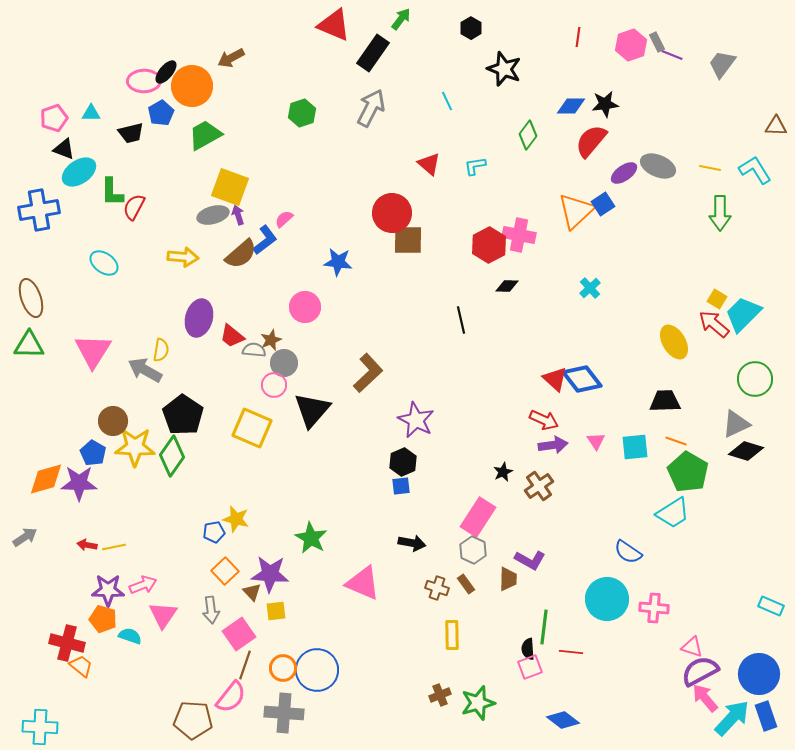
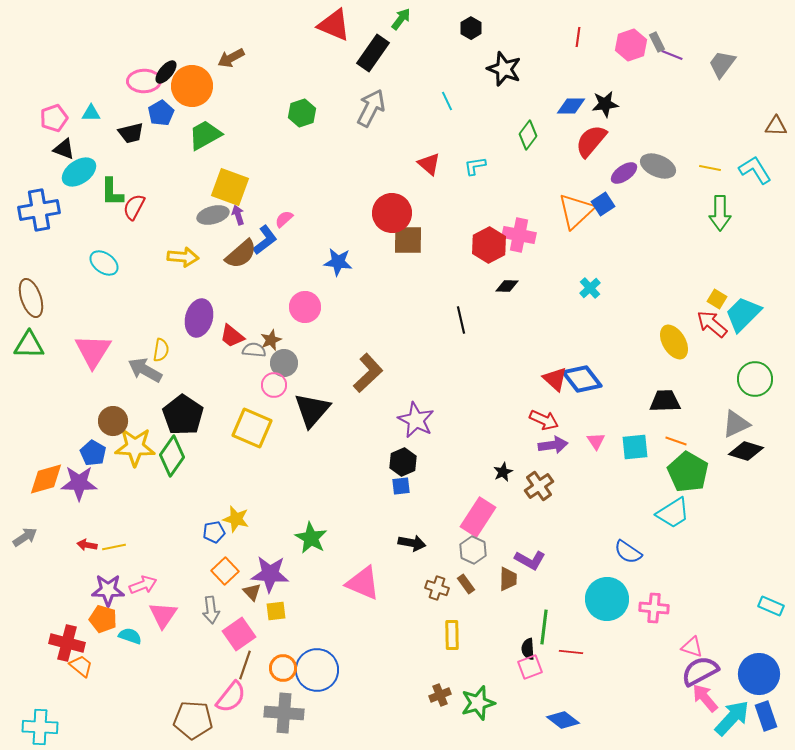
red arrow at (714, 324): moved 2 px left
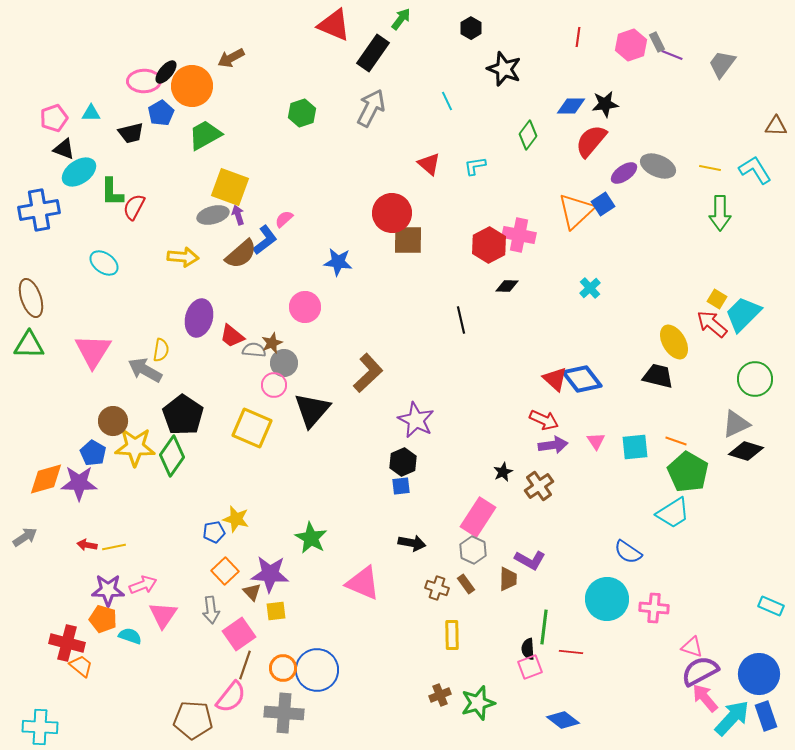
brown star at (271, 340): moved 1 px right, 3 px down
black trapezoid at (665, 401): moved 7 px left, 25 px up; rotated 16 degrees clockwise
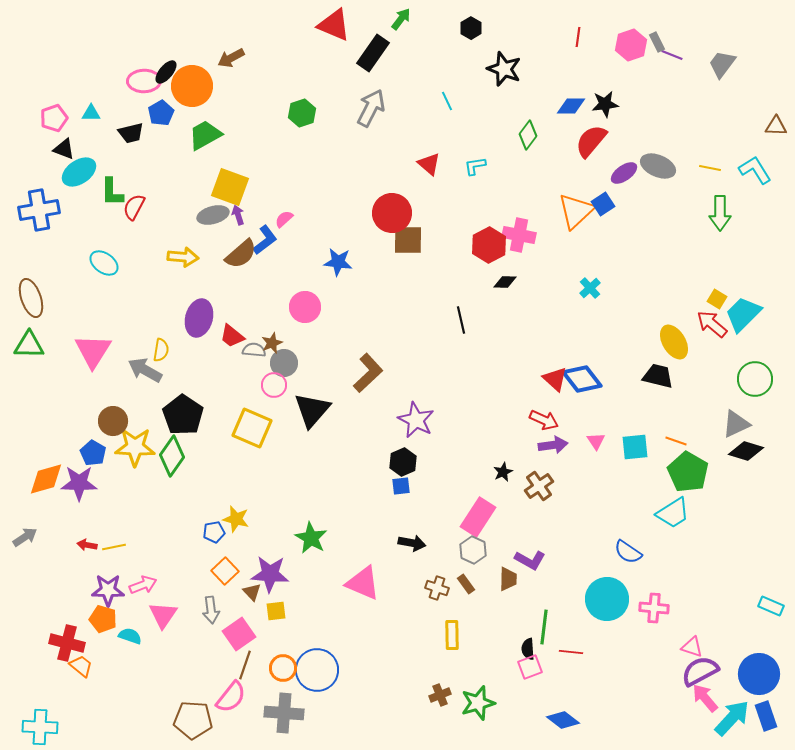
black diamond at (507, 286): moved 2 px left, 4 px up
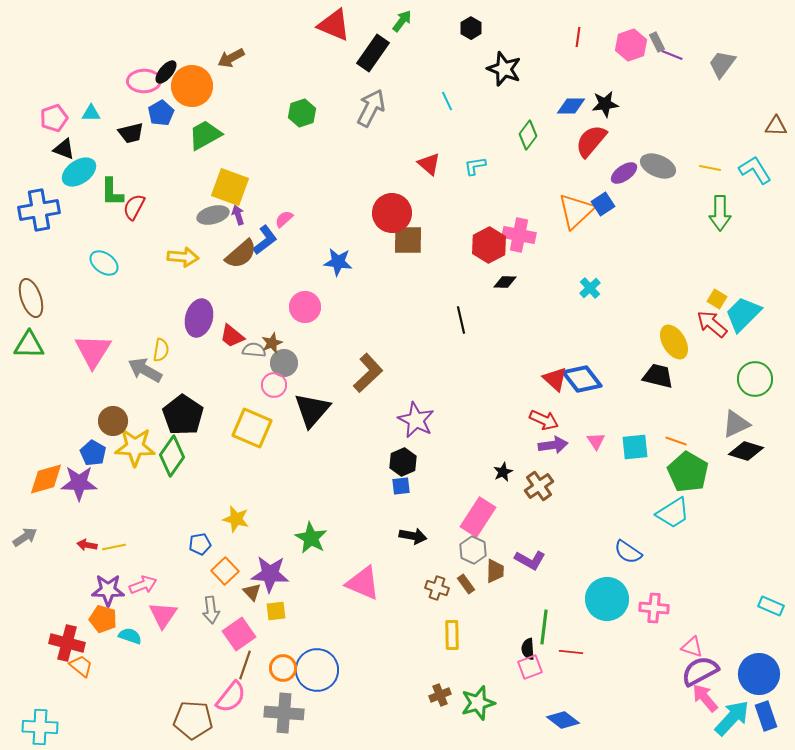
green arrow at (401, 19): moved 1 px right, 2 px down
blue pentagon at (214, 532): moved 14 px left, 12 px down
black arrow at (412, 543): moved 1 px right, 7 px up
brown trapezoid at (508, 579): moved 13 px left, 8 px up
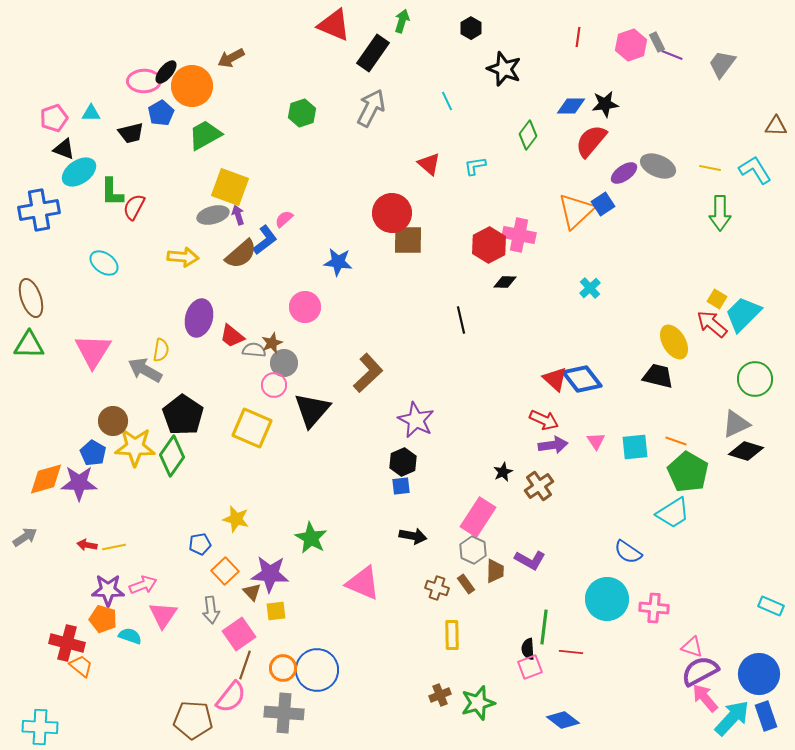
green arrow at (402, 21): rotated 20 degrees counterclockwise
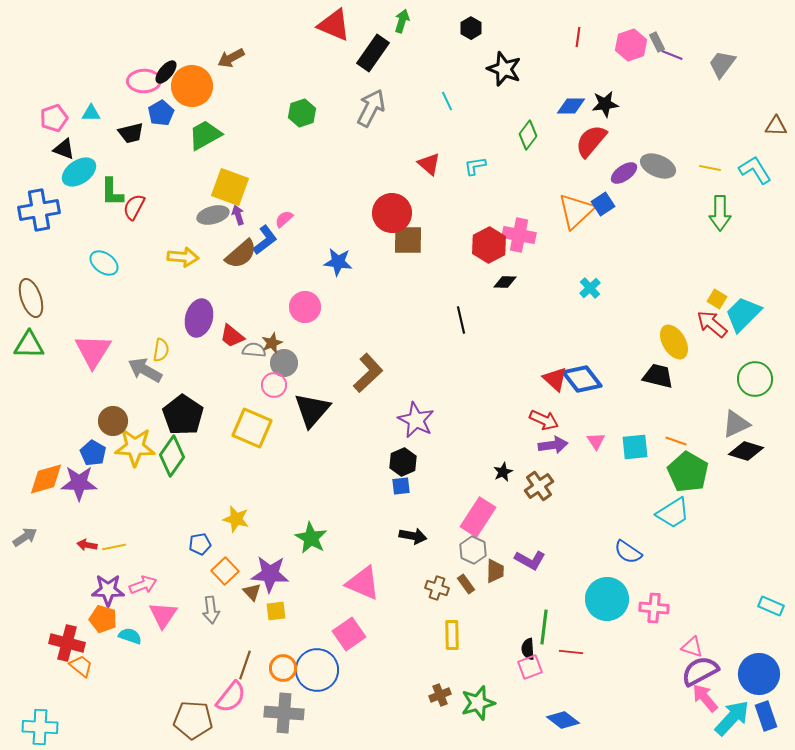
pink square at (239, 634): moved 110 px right
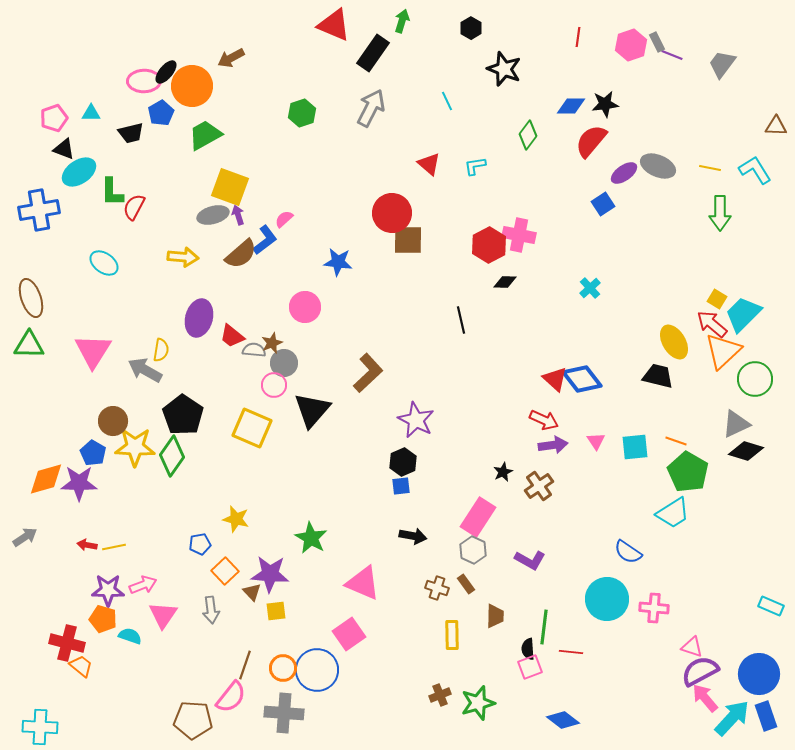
orange triangle at (576, 211): moved 147 px right, 140 px down
brown trapezoid at (495, 571): moved 45 px down
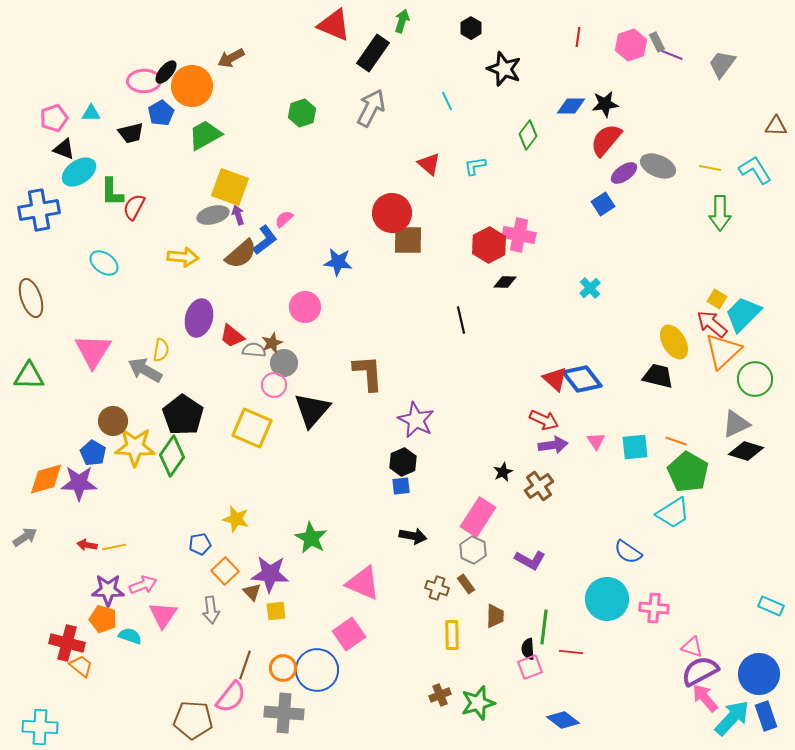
red semicircle at (591, 141): moved 15 px right, 1 px up
green triangle at (29, 345): moved 31 px down
brown L-shape at (368, 373): rotated 51 degrees counterclockwise
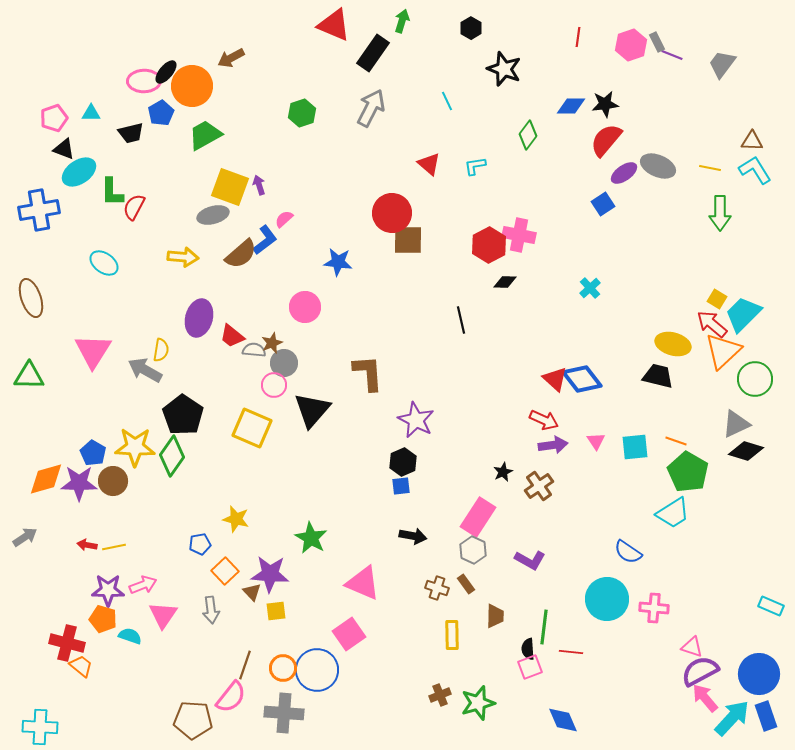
brown triangle at (776, 126): moved 24 px left, 15 px down
purple arrow at (238, 215): moved 21 px right, 30 px up
yellow ellipse at (674, 342): moved 1 px left, 2 px down; rotated 44 degrees counterclockwise
brown circle at (113, 421): moved 60 px down
blue diamond at (563, 720): rotated 28 degrees clockwise
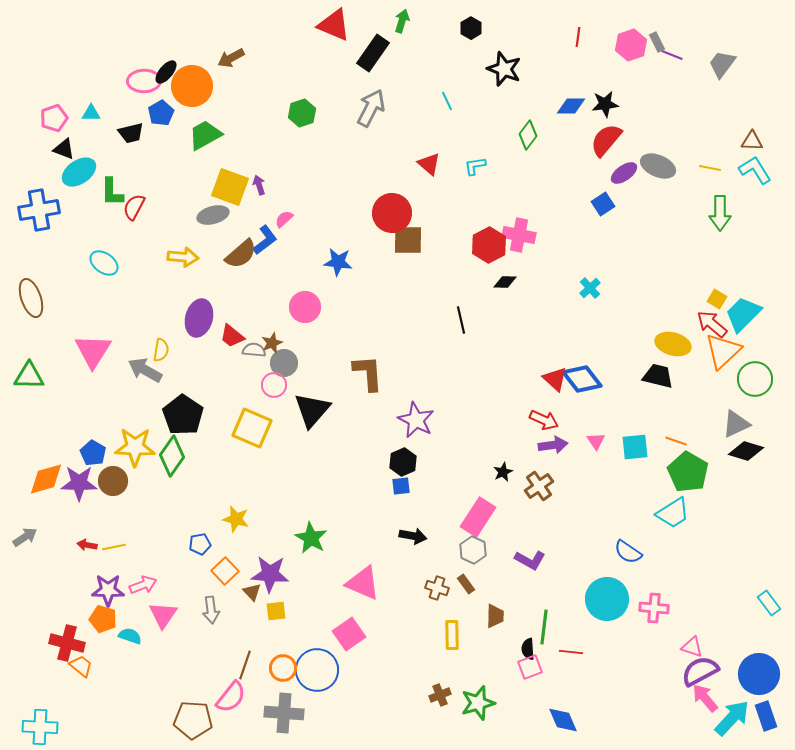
cyan rectangle at (771, 606): moved 2 px left, 3 px up; rotated 30 degrees clockwise
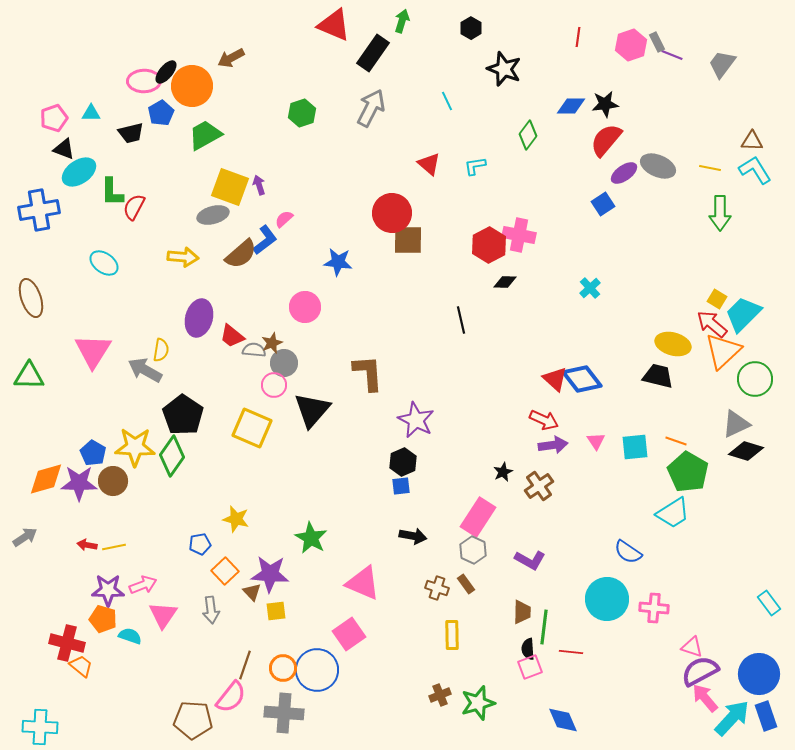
brown trapezoid at (495, 616): moved 27 px right, 4 px up
